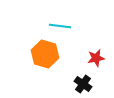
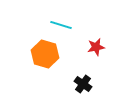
cyan line: moved 1 px right, 1 px up; rotated 10 degrees clockwise
red star: moved 11 px up
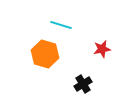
red star: moved 6 px right, 2 px down
black cross: rotated 24 degrees clockwise
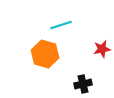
cyan line: rotated 35 degrees counterclockwise
black cross: rotated 18 degrees clockwise
